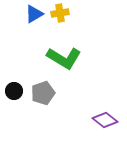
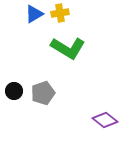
green L-shape: moved 4 px right, 10 px up
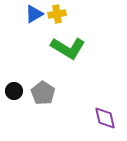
yellow cross: moved 3 px left, 1 px down
gray pentagon: rotated 20 degrees counterclockwise
purple diamond: moved 2 px up; rotated 40 degrees clockwise
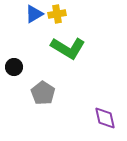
black circle: moved 24 px up
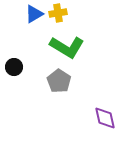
yellow cross: moved 1 px right, 1 px up
green L-shape: moved 1 px left, 1 px up
gray pentagon: moved 16 px right, 12 px up
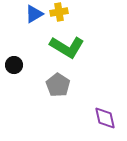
yellow cross: moved 1 px right, 1 px up
black circle: moved 2 px up
gray pentagon: moved 1 px left, 4 px down
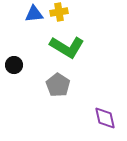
blue triangle: rotated 24 degrees clockwise
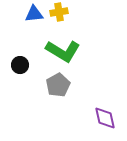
green L-shape: moved 4 px left, 4 px down
black circle: moved 6 px right
gray pentagon: rotated 10 degrees clockwise
